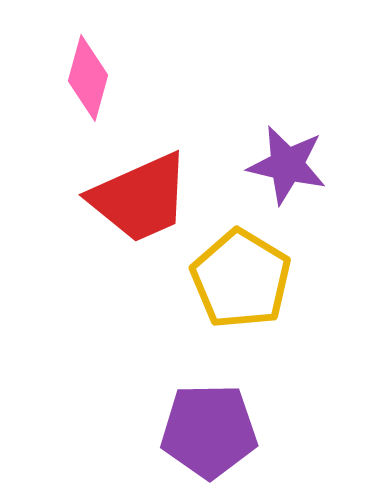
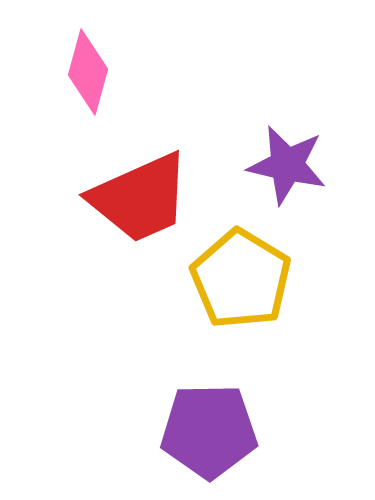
pink diamond: moved 6 px up
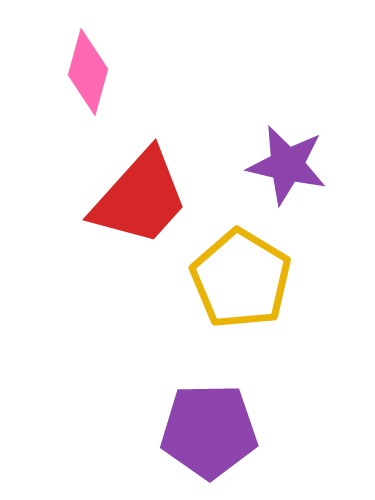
red trapezoid: rotated 24 degrees counterclockwise
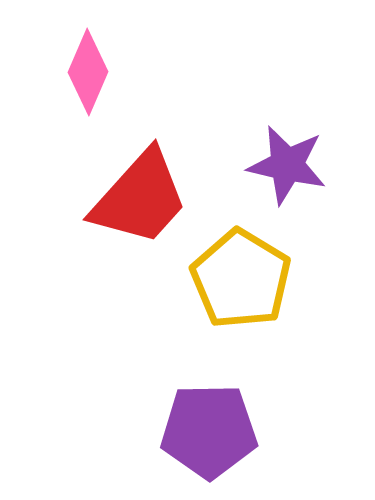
pink diamond: rotated 8 degrees clockwise
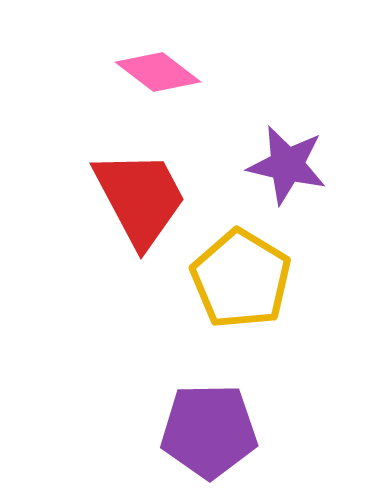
pink diamond: moved 70 px right; rotated 76 degrees counterclockwise
red trapezoid: rotated 70 degrees counterclockwise
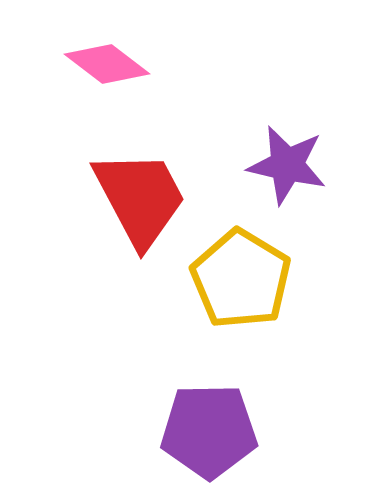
pink diamond: moved 51 px left, 8 px up
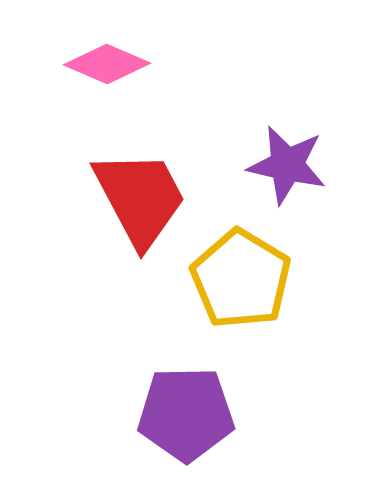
pink diamond: rotated 14 degrees counterclockwise
purple pentagon: moved 23 px left, 17 px up
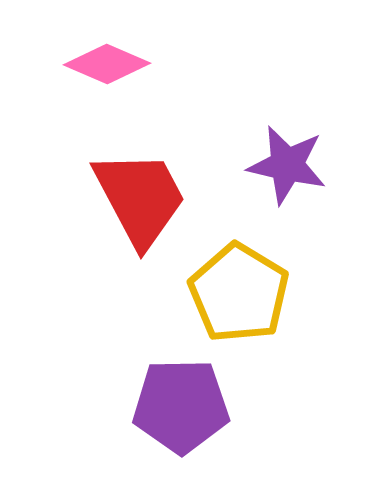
yellow pentagon: moved 2 px left, 14 px down
purple pentagon: moved 5 px left, 8 px up
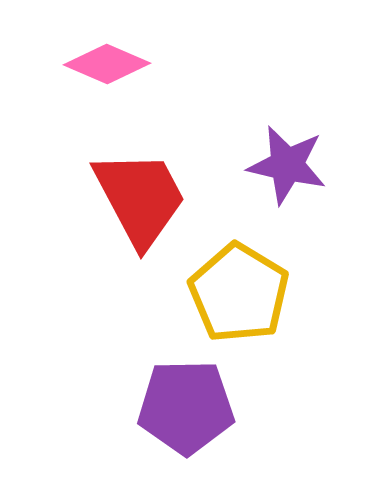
purple pentagon: moved 5 px right, 1 px down
